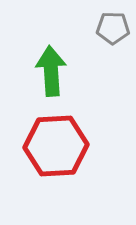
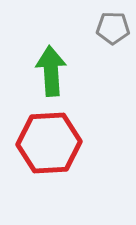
red hexagon: moved 7 px left, 3 px up
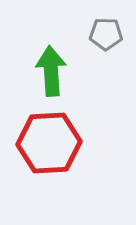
gray pentagon: moved 7 px left, 6 px down
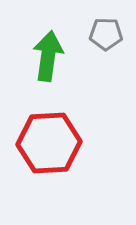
green arrow: moved 3 px left, 15 px up; rotated 12 degrees clockwise
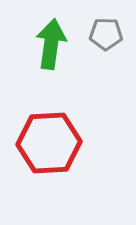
green arrow: moved 3 px right, 12 px up
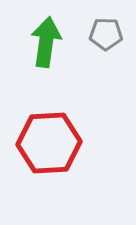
green arrow: moved 5 px left, 2 px up
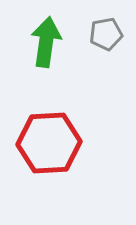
gray pentagon: rotated 12 degrees counterclockwise
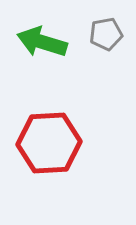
green arrow: moved 4 px left; rotated 81 degrees counterclockwise
